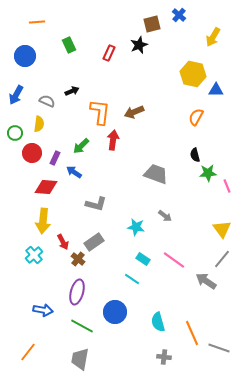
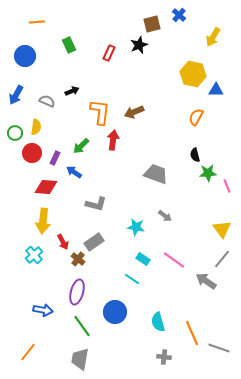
yellow semicircle at (39, 124): moved 3 px left, 3 px down
green line at (82, 326): rotated 25 degrees clockwise
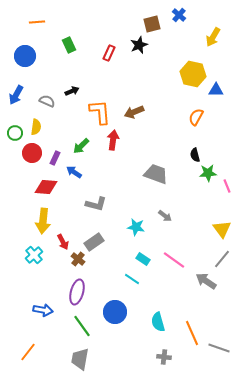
orange L-shape at (100, 112): rotated 12 degrees counterclockwise
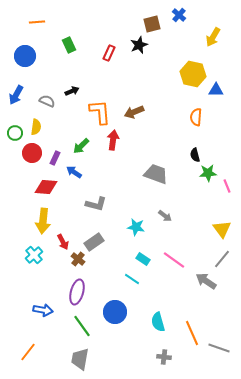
orange semicircle at (196, 117): rotated 24 degrees counterclockwise
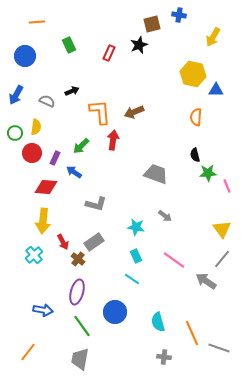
blue cross at (179, 15): rotated 32 degrees counterclockwise
cyan rectangle at (143, 259): moved 7 px left, 3 px up; rotated 32 degrees clockwise
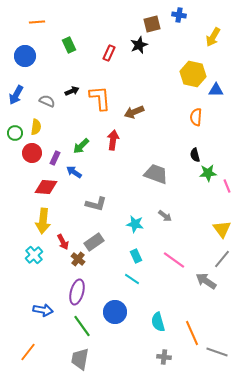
orange L-shape at (100, 112): moved 14 px up
cyan star at (136, 227): moved 1 px left, 3 px up
gray line at (219, 348): moved 2 px left, 4 px down
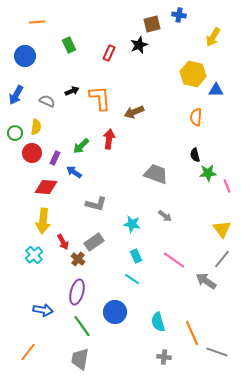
red arrow at (113, 140): moved 4 px left, 1 px up
cyan star at (135, 224): moved 3 px left
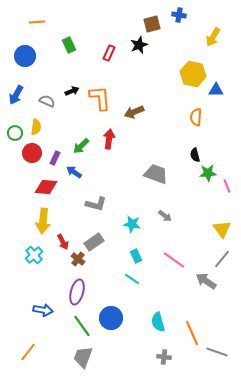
blue circle at (115, 312): moved 4 px left, 6 px down
gray trapezoid at (80, 359): moved 3 px right, 2 px up; rotated 10 degrees clockwise
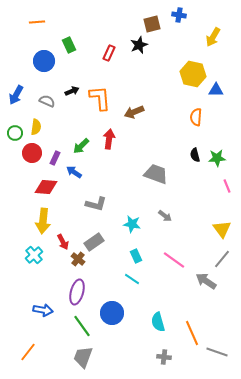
blue circle at (25, 56): moved 19 px right, 5 px down
green star at (208, 173): moved 9 px right, 15 px up
blue circle at (111, 318): moved 1 px right, 5 px up
